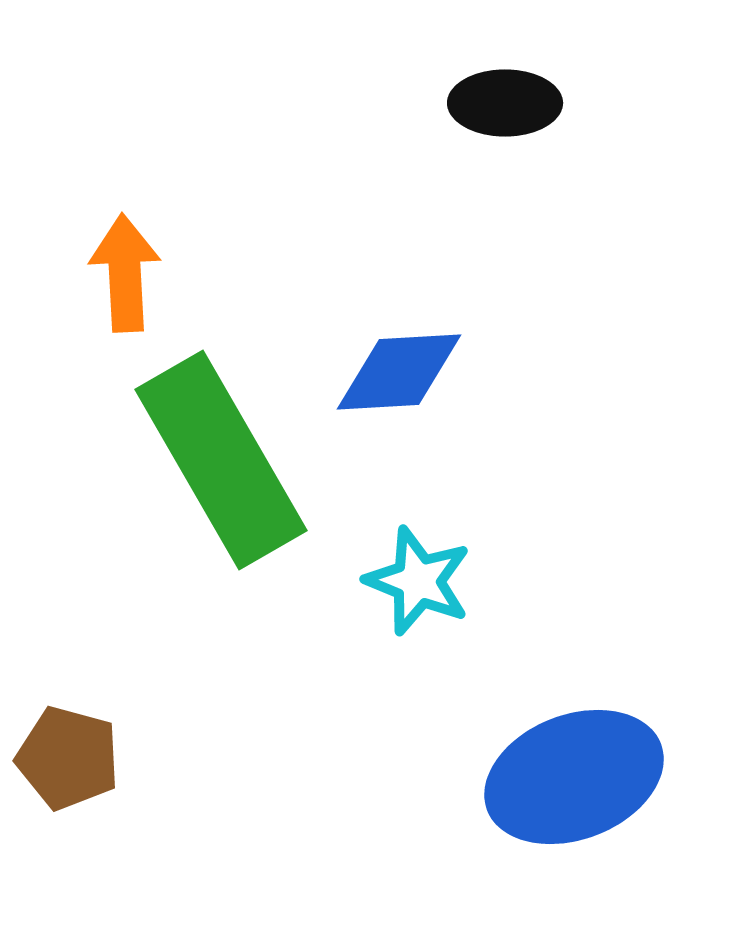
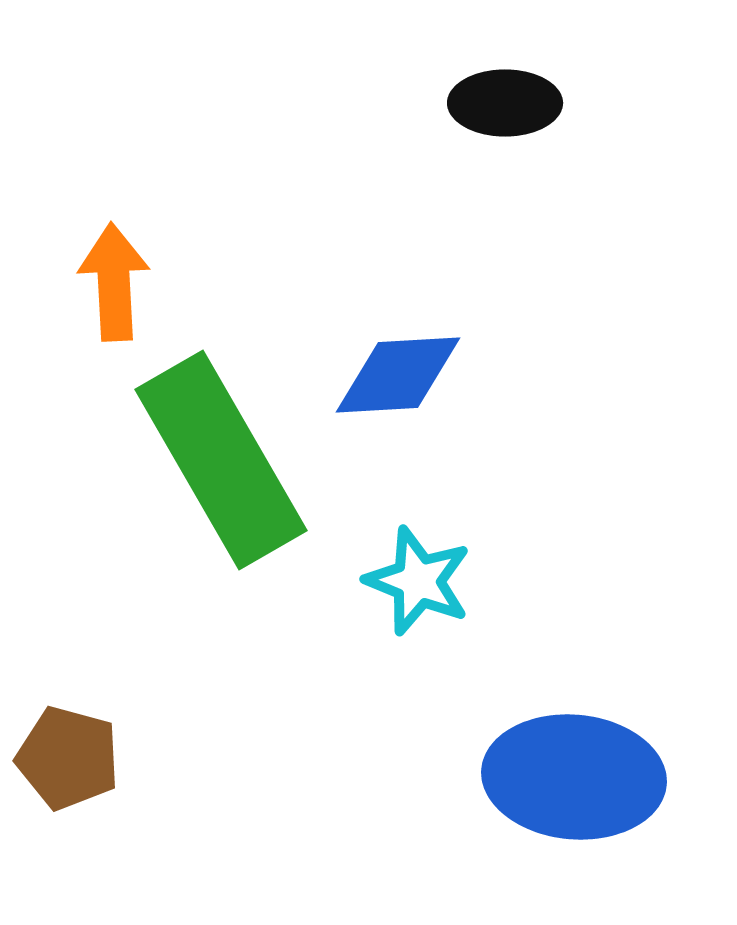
orange arrow: moved 11 px left, 9 px down
blue diamond: moved 1 px left, 3 px down
blue ellipse: rotated 26 degrees clockwise
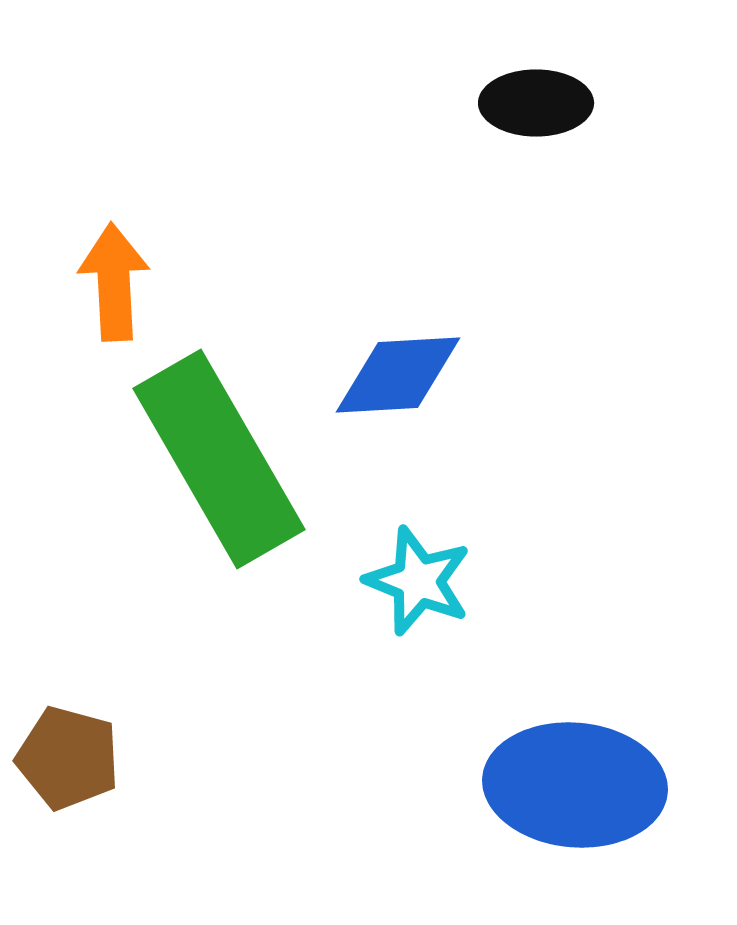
black ellipse: moved 31 px right
green rectangle: moved 2 px left, 1 px up
blue ellipse: moved 1 px right, 8 px down
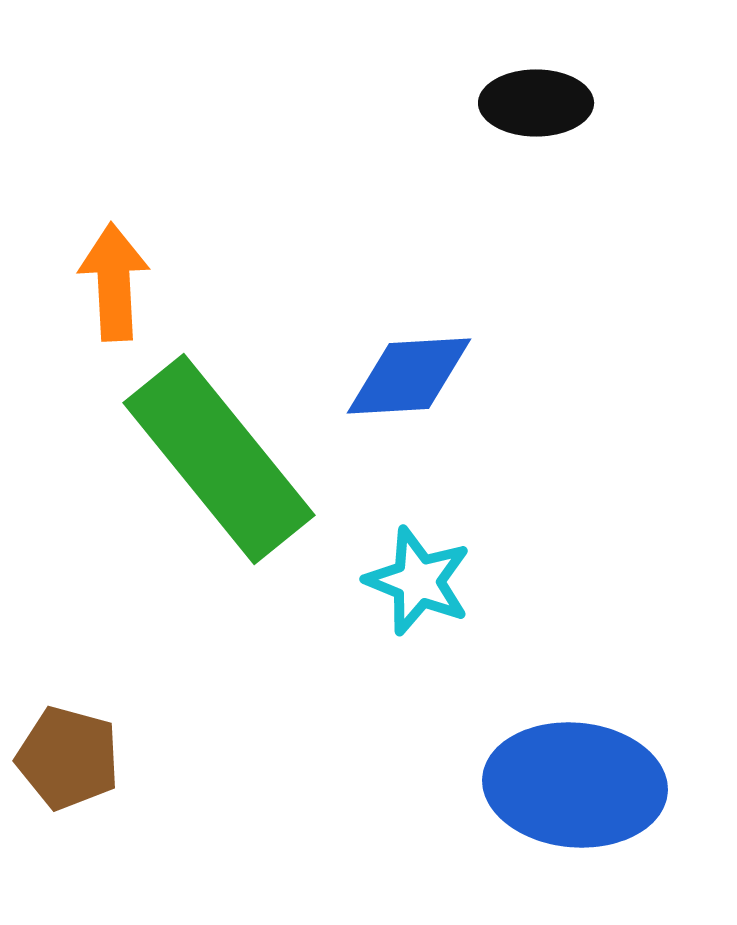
blue diamond: moved 11 px right, 1 px down
green rectangle: rotated 9 degrees counterclockwise
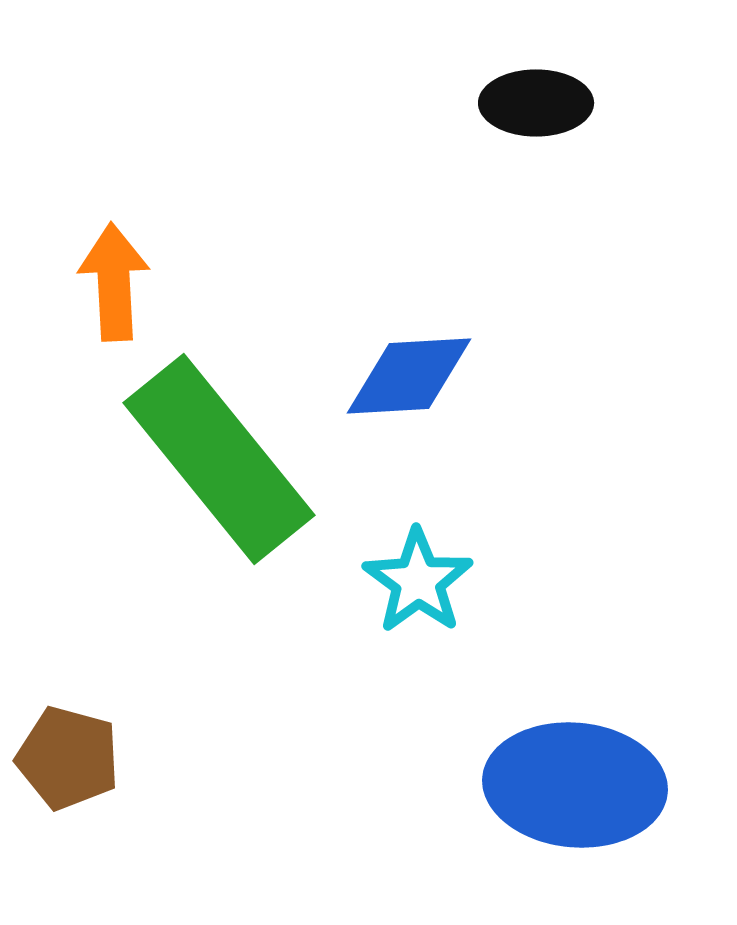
cyan star: rotated 14 degrees clockwise
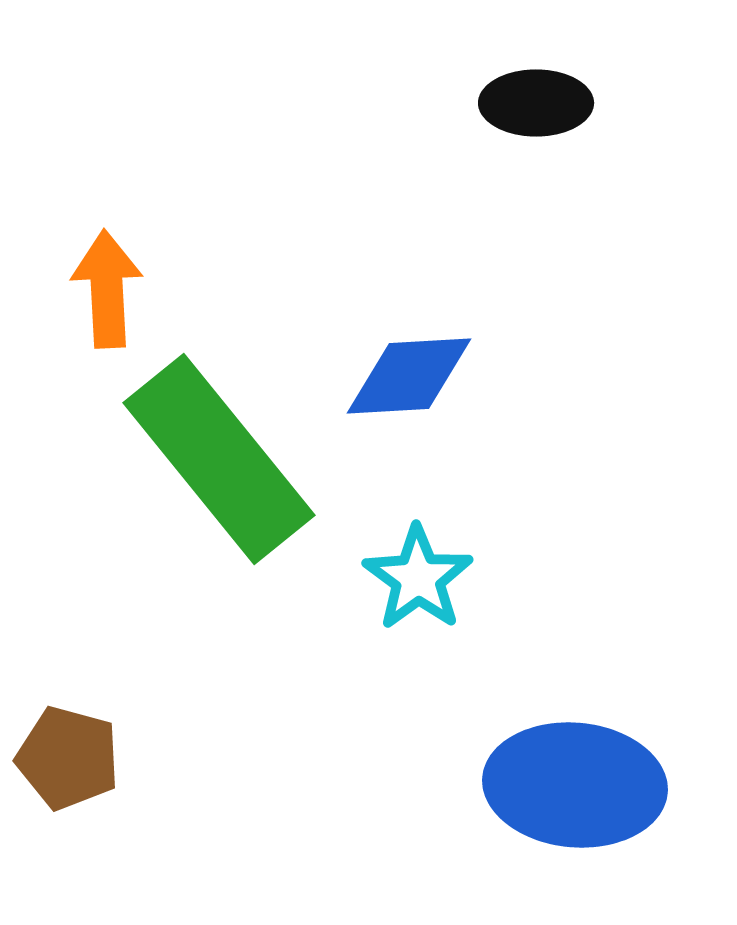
orange arrow: moved 7 px left, 7 px down
cyan star: moved 3 px up
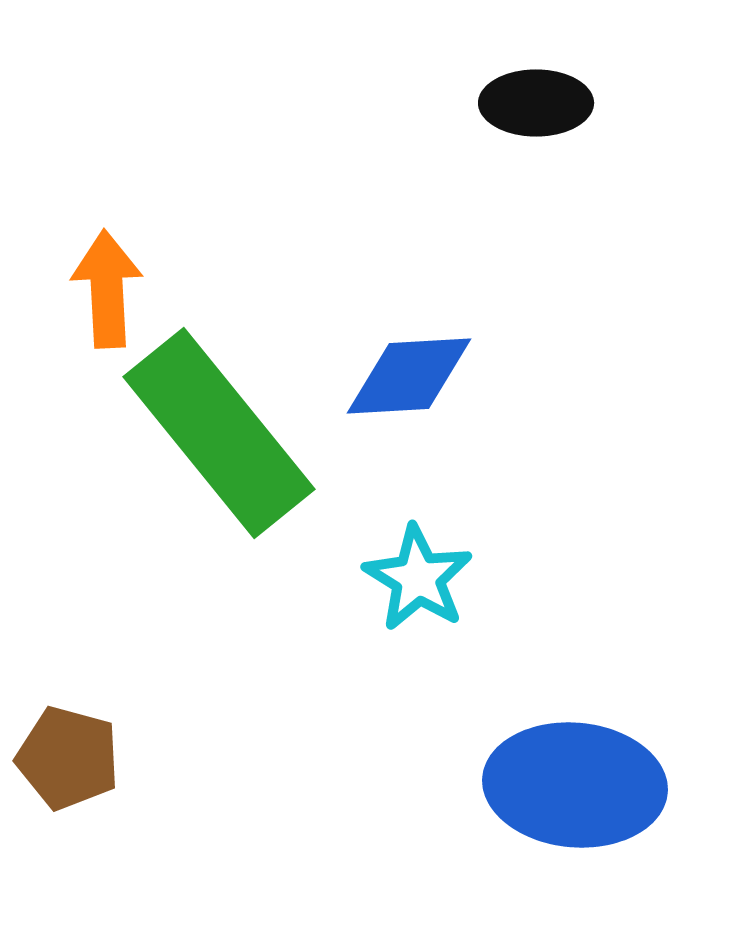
green rectangle: moved 26 px up
cyan star: rotated 4 degrees counterclockwise
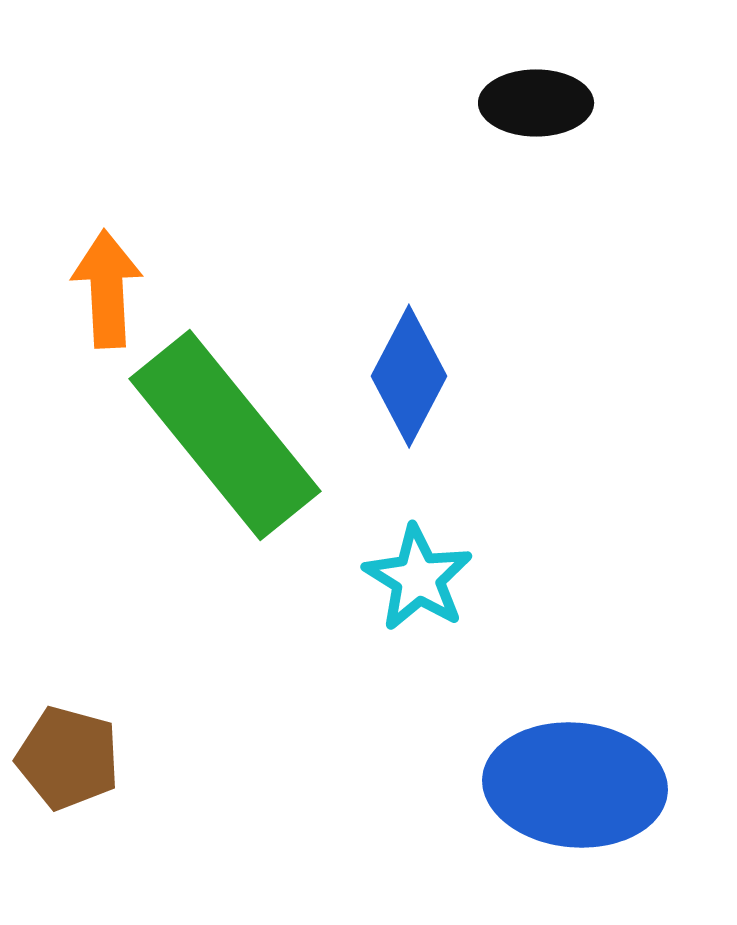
blue diamond: rotated 59 degrees counterclockwise
green rectangle: moved 6 px right, 2 px down
